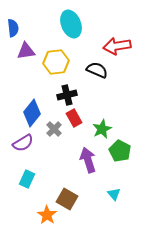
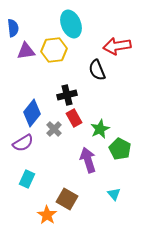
yellow hexagon: moved 2 px left, 12 px up
black semicircle: rotated 135 degrees counterclockwise
green star: moved 2 px left
green pentagon: moved 2 px up
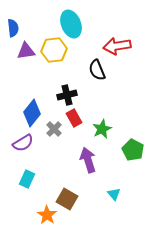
green star: moved 2 px right
green pentagon: moved 13 px right, 1 px down
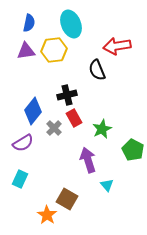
blue semicircle: moved 16 px right, 5 px up; rotated 18 degrees clockwise
blue diamond: moved 1 px right, 2 px up
gray cross: moved 1 px up
cyan rectangle: moved 7 px left
cyan triangle: moved 7 px left, 9 px up
